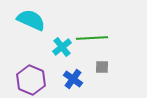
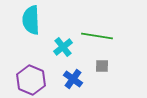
cyan semicircle: rotated 116 degrees counterclockwise
green line: moved 5 px right, 2 px up; rotated 12 degrees clockwise
cyan cross: moved 1 px right
gray square: moved 1 px up
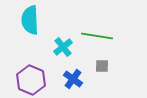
cyan semicircle: moved 1 px left
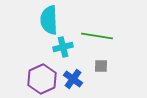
cyan semicircle: moved 19 px right
cyan cross: rotated 24 degrees clockwise
gray square: moved 1 px left
purple hexagon: moved 11 px right, 1 px up; rotated 12 degrees clockwise
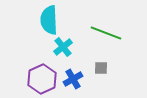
green line: moved 9 px right, 3 px up; rotated 12 degrees clockwise
cyan cross: rotated 24 degrees counterclockwise
gray square: moved 2 px down
blue cross: rotated 24 degrees clockwise
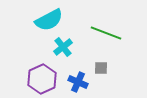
cyan semicircle: rotated 116 degrees counterclockwise
blue cross: moved 5 px right, 3 px down; rotated 36 degrees counterclockwise
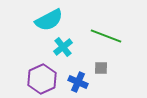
green line: moved 3 px down
